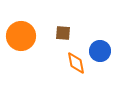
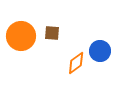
brown square: moved 11 px left
orange diamond: rotated 65 degrees clockwise
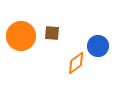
blue circle: moved 2 px left, 5 px up
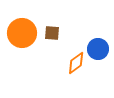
orange circle: moved 1 px right, 3 px up
blue circle: moved 3 px down
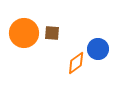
orange circle: moved 2 px right
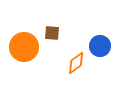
orange circle: moved 14 px down
blue circle: moved 2 px right, 3 px up
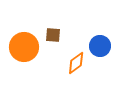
brown square: moved 1 px right, 2 px down
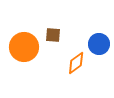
blue circle: moved 1 px left, 2 px up
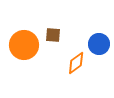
orange circle: moved 2 px up
